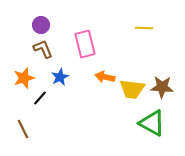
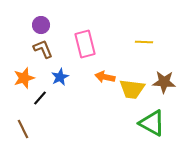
yellow line: moved 14 px down
brown star: moved 2 px right, 5 px up
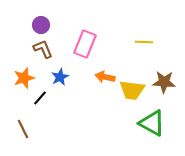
pink rectangle: rotated 36 degrees clockwise
yellow trapezoid: moved 1 px down
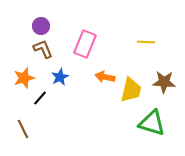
purple circle: moved 1 px down
yellow line: moved 2 px right
yellow trapezoid: moved 1 px left; rotated 84 degrees counterclockwise
green triangle: rotated 12 degrees counterclockwise
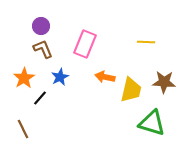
orange star: rotated 15 degrees counterclockwise
